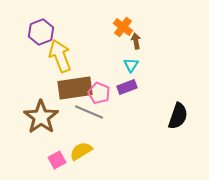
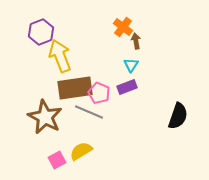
brown star: moved 4 px right; rotated 8 degrees counterclockwise
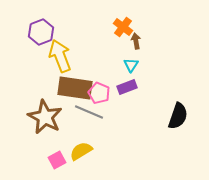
brown rectangle: rotated 16 degrees clockwise
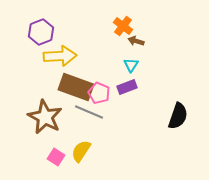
orange cross: moved 1 px up
brown arrow: rotated 63 degrees counterclockwise
yellow arrow: rotated 108 degrees clockwise
brown rectangle: moved 1 px right, 1 px up; rotated 12 degrees clockwise
yellow semicircle: rotated 25 degrees counterclockwise
pink square: moved 1 px left, 3 px up; rotated 30 degrees counterclockwise
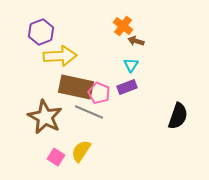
brown rectangle: rotated 8 degrees counterclockwise
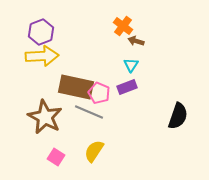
yellow arrow: moved 18 px left
yellow semicircle: moved 13 px right
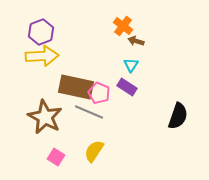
purple rectangle: rotated 54 degrees clockwise
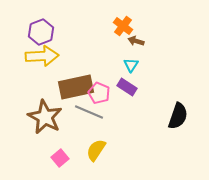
brown rectangle: rotated 24 degrees counterclockwise
yellow semicircle: moved 2 px right, 1 px up
pink square: moved 4 px right, 1 px down; rotated 18 degrees clockwise
